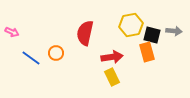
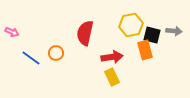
orange rectangle: moved 2 px left, 2 px up
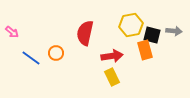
pink arrow: rotated 16 degrees clockwise
red arrow: moved 1 px up
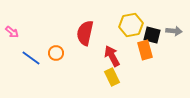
red arrow: rotated 110 degrees counterclockwise
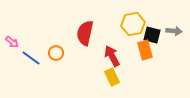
yellow hexagon: moved 2 px right, 1 px up
pink arrow: moved 10 px down
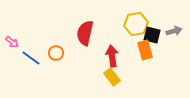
yellow hexagon: moved 3 px right
gray arrow: rotated 21 degrees counterclockwise
red arrow: rotated 20 degrees clockwise
yellow rectangle: rotated 12 degrees counterclockwise
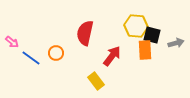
yellow hexagon: moved 2 px down; rotated 15 degrees clockwise
gray arrow: moved 2 px right, 12 px down
orange rectangle: rotated 12 degrees clockwise
red arrow: rotated 45 degrees clockwise
yellow rectangle: moved 16 px left, 4 px down
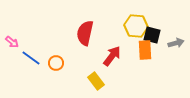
orange circle: moved 10 px down
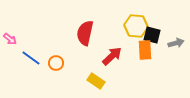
pink arrow: moved 2 px left, 3 px up
red arrow: rotated 10 degrees clockwise
yellow rectangle: rotated 18 degrees counterclockwise
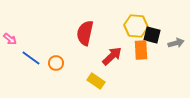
orange rectangle: moved 4 px left
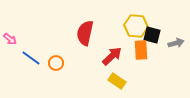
yellow rectangle: moved 21 px right
